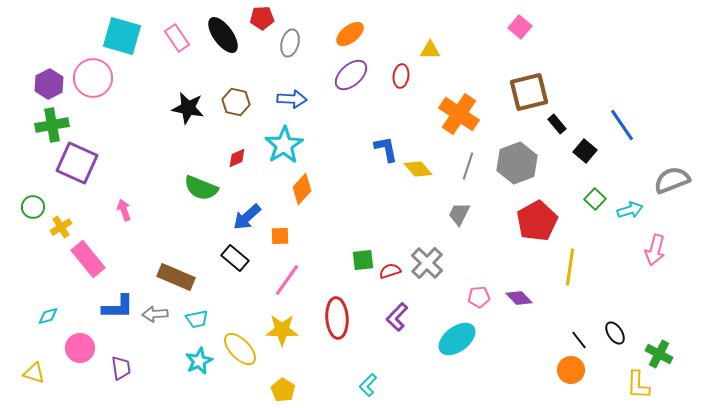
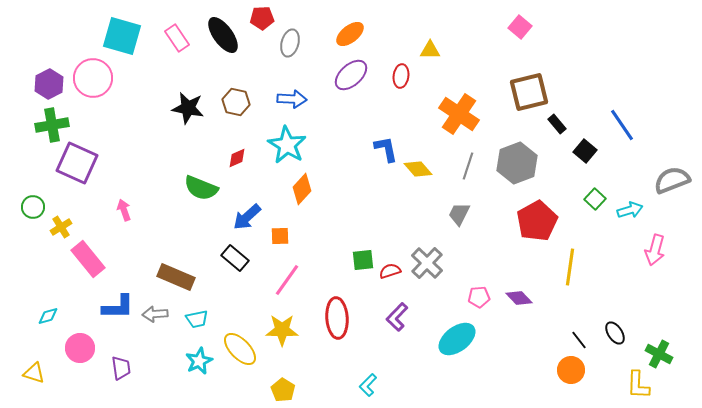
cyan star at (284, 145): moved 3 px right; rotated 9 degrees counterclockwise
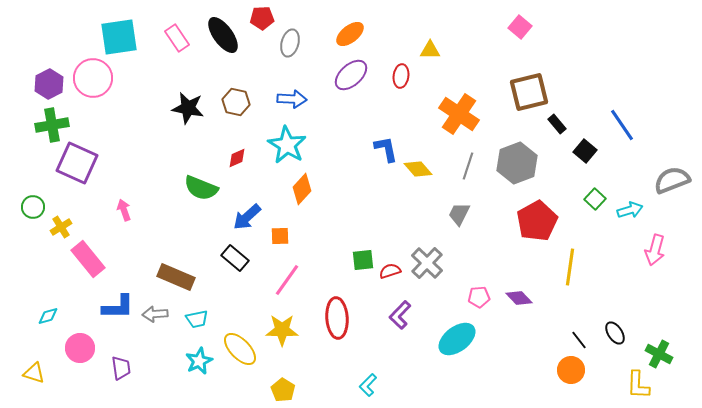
cyan square at (122, 36): moved 3 px left, 1 px down; rotated 24 degrees counterclockwise
purple L-shape at (397, 317): moved 3 px right, 2 px up
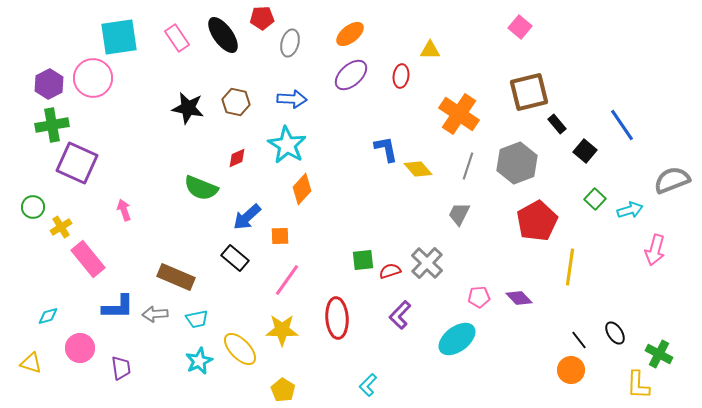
yellow triangle at (34, 373): moved 3 px left, 10 px up
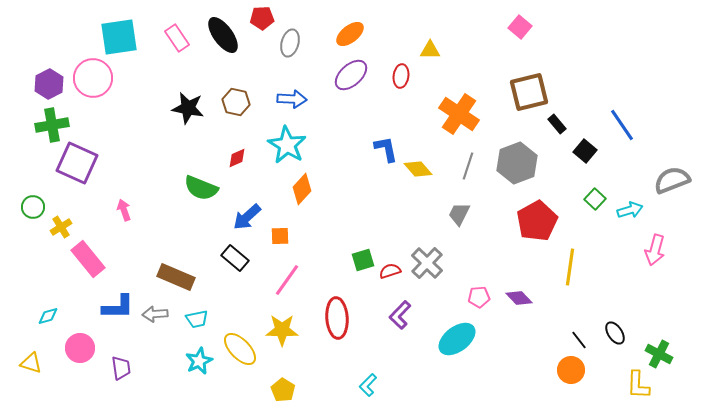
green square at (363, 260): rotated 10 degrees counterclockwise
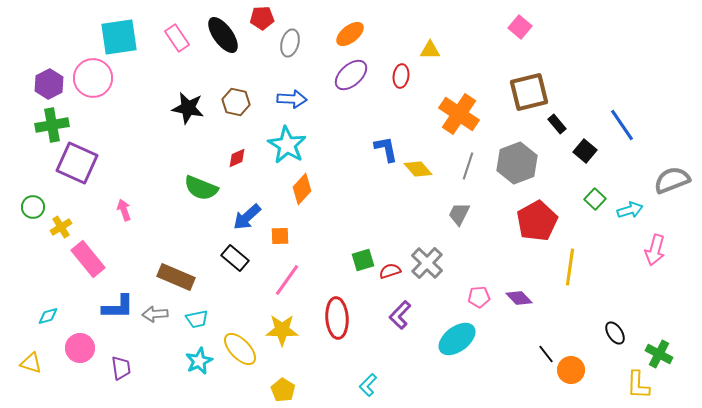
black line at (579, 340): moved 33 px left, 14 px down
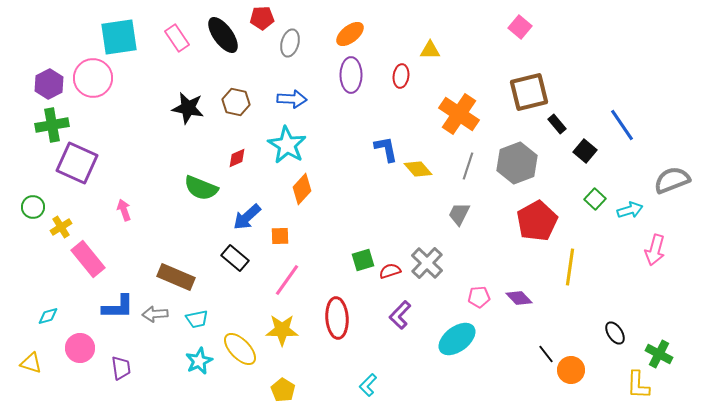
purple ellipse at (351, 75): rotated 48 degrees counterclockwise
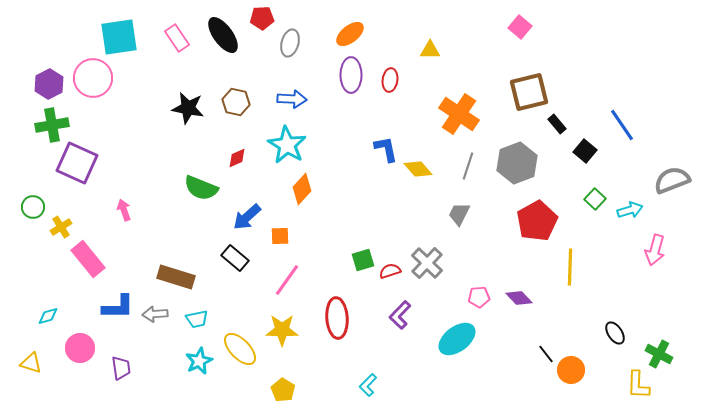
red ellipse at (401, 76): moved 11 px left, 4 px down
yellow line at (570, 267): rotated 6 degrees counterclockwise
brown rectangle at (176, 277): rotated 6 degrees counterclockwise
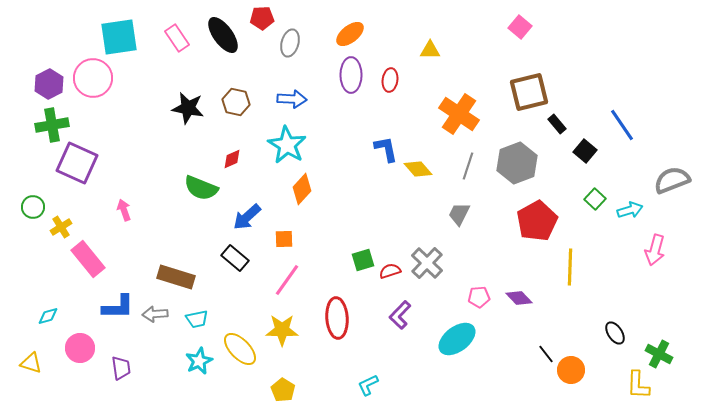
red diamond at (237, 158): moved 5 px left, 1 px down
orange square at (280, 236): moved 4 px right, 3 px down
cyan L-shape at (368, 385): rotated 20 degrees clockwise
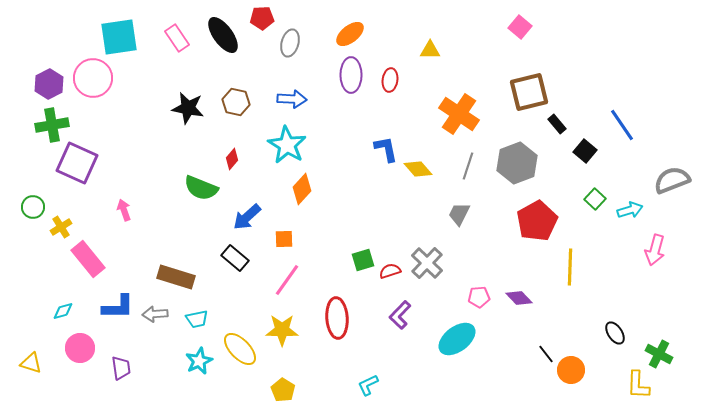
red diamond at (232, 159): rotated 25 degrees counterclockwise
cyan diamond at (48, 316): moved 15 px right, 5 px up
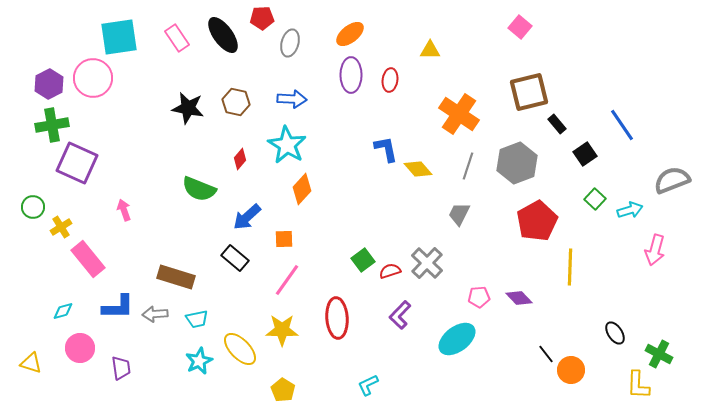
black square at (585, 151): moved 3 px down; rotated 15 degrees clockwise
red diamond at (232, 159): moved 8 px right
green semicircle at (201, 188): moved 2 px left, 1 px down
green square at (363, 260): rotated 20 degrees counterclockwise
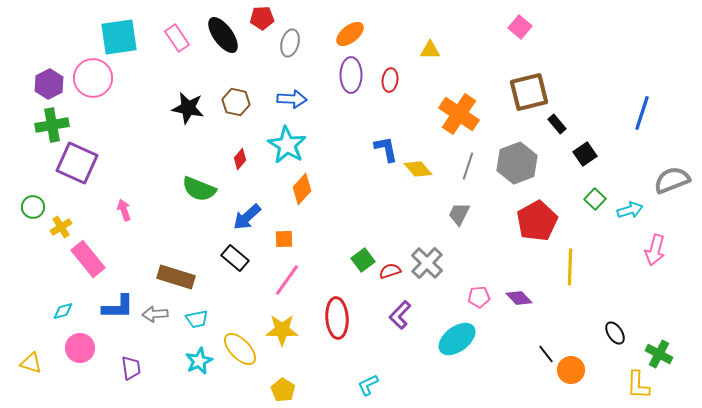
blue line at (622, 125): moved 20 px right, 12 px up; rotated 52 degrees clockwise
purple trapezoid at (121, 368): moved 10 px right
